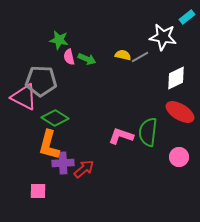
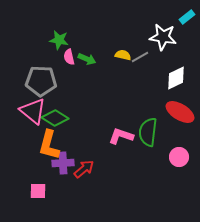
pink triangle: moved 9 px right, 14 px down; rotated 12 degrees clockwise
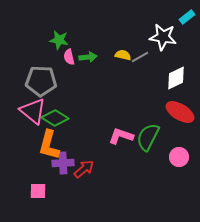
green arrow: moved 1 px right, 2 px up; rotated 30 degrees counterclockwise
green semicircle: moved 5 px down; rotated 20 degrees clockwise
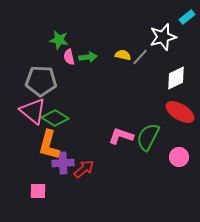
white star: rotated 24 degrees counterclockwise
gray line: rotated 18 degrees counterclockwise
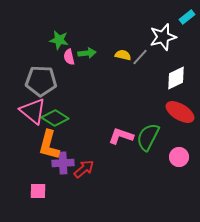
green arrow: moved 1 px left, 4 px up
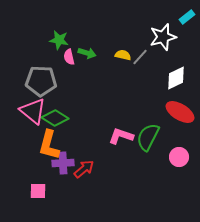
green arrow: rotated 24 degrees clockwise
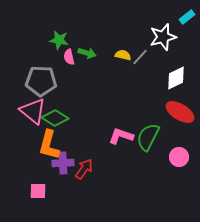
red arrow: rotated 15 degrees counterclockwise
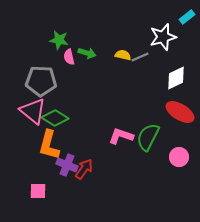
gray line: rotated 24 degrees clockwise
purple cross: moved 4 px right, 2 px down; rotated 25 degrees clockwise
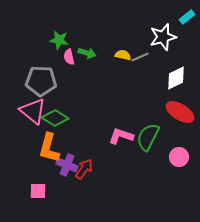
orange L-shape: moved 3 px down
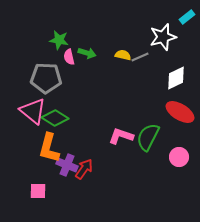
gray pentagon: moved 5 px right, 3 px up
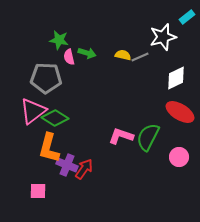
pink triangle: rotated 44 degrees clockwise
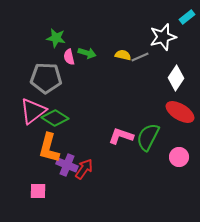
green star: moved 3 px left, 2 px up
white diamond: rotated 30 degrees counterclockwise
